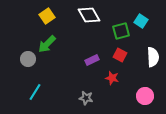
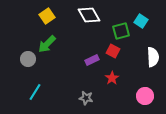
red square: moved 7 px left, 4 px up
red star: rotated 24 degrees clockwise
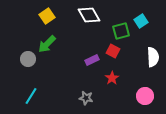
cyan square: rotated 24 degrees clockwise
cyan line: moved 4 px left, 4 px down
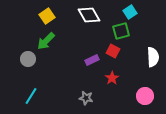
cyan square: moved 11 px left, 9 px up
green arrow: moved 1 px left, 3 px up
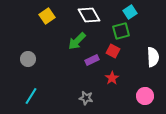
green arrow: moved 31 px right
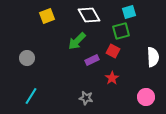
cyan square: moved 1 px left; rotated 16 degrees clockwise
yellow square: rotated 14 degrees clockwise
gray circle: moved 1 px left, 1 px up
pink circle: moved 1 px right, 1 px down
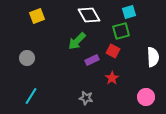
yellow square: moved 10 px left
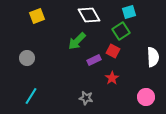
green square: rotated 18 degrees counterclockwise
purple rectangle: moved 2 px right
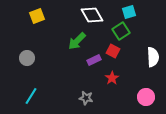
white diamond: moved 3 px right
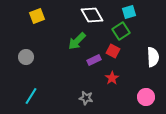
gray circle: moved 1 px left, 1 px up
